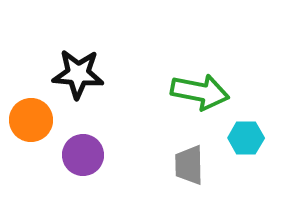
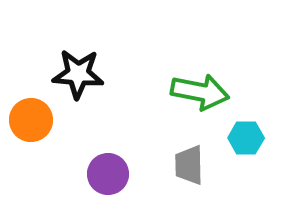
purple circle: moved 25 px right, 19 px down
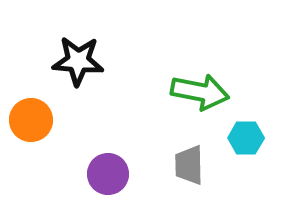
black star: moved 13 px up
